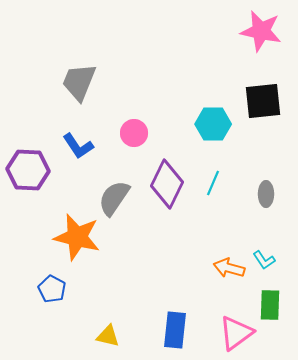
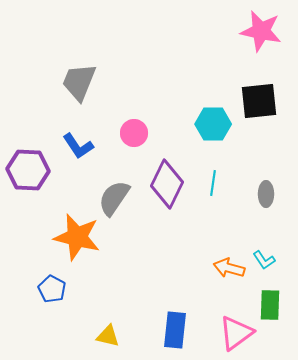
black square: moved 4 px left
cyan line: rotated 15 degrees counterclockwise
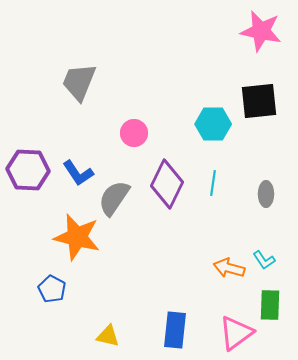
blue L-shape: moved 27 px down
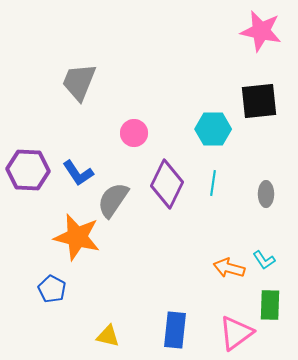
cyan hexagon: moved 5 px down
gray semicircle: moved 1 px left, 2 px down
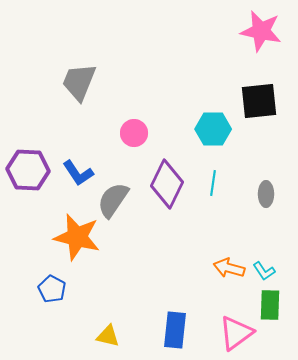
cyan L-shape: moved 11 px down
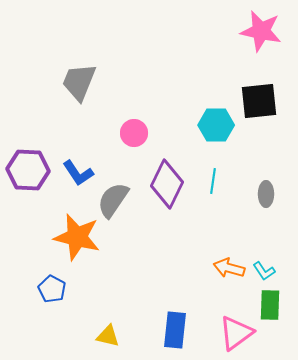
cyan hexagon: moved 3 px right, 4 px up
cyan line: moved 2 px up
